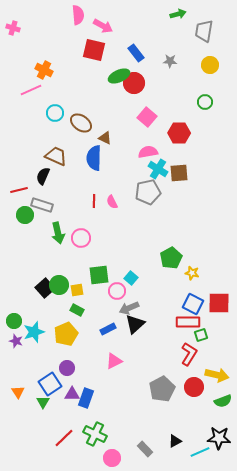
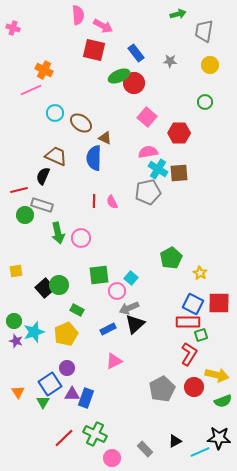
yellow star at (192, 273): moved 8 px right; rotated 16 degrees clockwise
yellow square at (77, 290): moved 61 px left, 19 px up
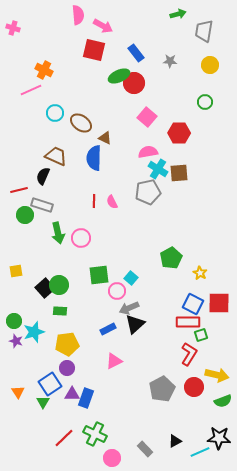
green rectangle at (77, 310): moved 17 px left, 1 px down; rotated 24 degrees counterclockwise
yellow pentagon at (66, 334): moved 1 px right, 10 px down; rotated 15 degrees clockwise
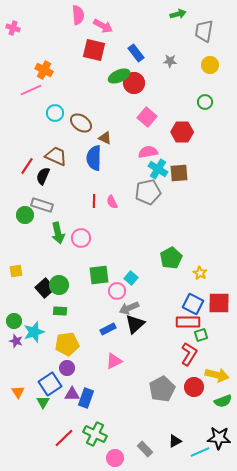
red hexagon at (179, 133): moved 3 px right, 1 px up
red line at (19, 190): moved 8 px right, 24 px up; rotated 42 degrees counterclockwise
pink circle at (112, 458): moved 3 px right
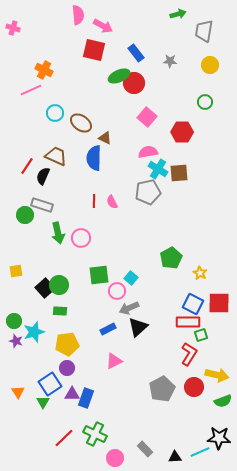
black triangle at (135, 324): moved 3 px right, 3 px down
black triangle at (175, 441): moved 16 px down; rotated 24 degrees clockwise
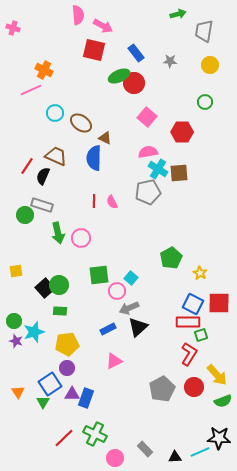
yellow arrow at (217, 375): rotated 35 degrees clockwise
